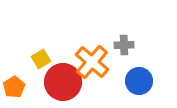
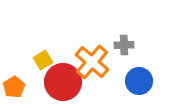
yellow square: moved 2 px right, 1 px down
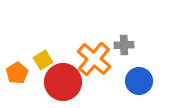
orange cross: moved 2 px right, 3 px up
orange pentagon: moved 3 px right, 14 px up
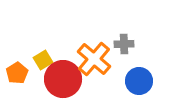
gray cross: moved 1 px up
red circle: moved 3 px up
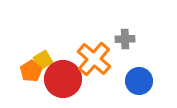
gray cross: moved 1 px right, 5 px up
orange pentagon: moved 14 px right, 2 px up
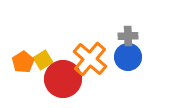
gray cross: moved 3 px right, 3 px up
orange cross: moved 4 px left
orange pentagon: moved 8 px left, 9 px up
blue circle: moved 11 px left, 24 px up
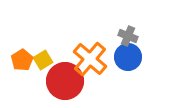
gray cross: rotated 24 degrees clockwise
orange pentagon: moved 1 px left, 2 px up
red circle: moved 2 px right, 2 px down
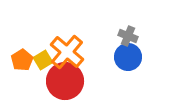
orange cross: moved 23 px left, 7 px up
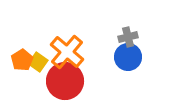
gray cross: moved 1 px down; rotated 36 degrees counterclockwise
yellow square: moved 5 px left, 2 px down; rotated 24 degrees counterclockwise
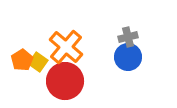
orange cross: moved 1 px left, 5 px up
